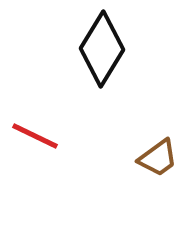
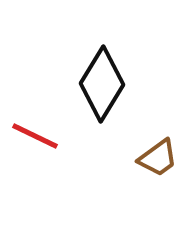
black diamond: moved 35 px down
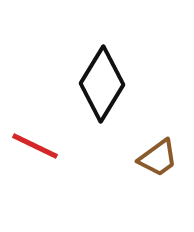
red line: moved 10 px down
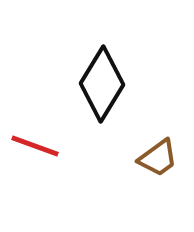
red line: rotated 6 degrees counterclockwise
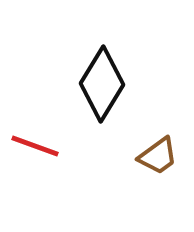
brown trapezoid: moved 2 px up
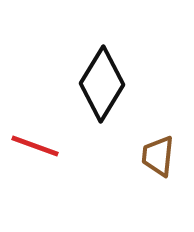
brown trapezoid: rotated 132 degrees clockwise
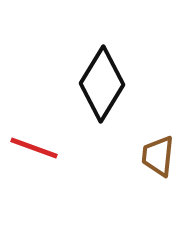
red line: moved 1 px left, 2 px down
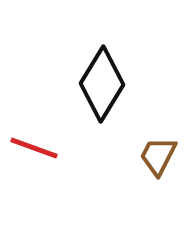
brown trapezoid: rotated 21 degrees clockwise
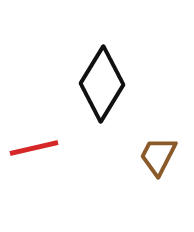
red line: rotated 33 degrees counterclockwise
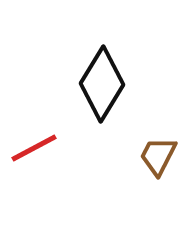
red line: rotated 15 degrees counterclockwise
